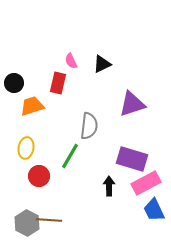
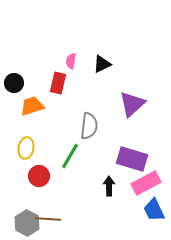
pink semicircle: rotated 35 degrees clockwise
purple triangle: rotated 24 degrees counterclockwise
brown line: moved 1 px left, 1 px up
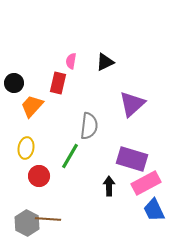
black triangle: moved 3 px right, 2 px up
orange trapezoid: rotated 30 degrees counterclockwise
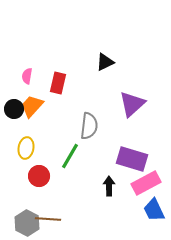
pink semicircle: moved 44 px left, 15 px down
black circle: moved 26 px down
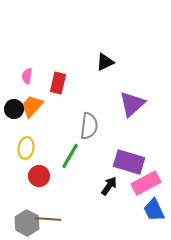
purple rectangle: moved 3 px left, 3 px down
black arrow: rotated 36 degrees clockwise
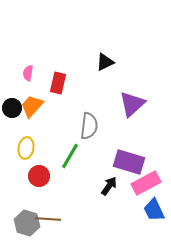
pink semicircle: moved 1 px right, 3 px up
black circle: moved 2 px left, 1 px up
gray hexagon: rotated 10 degrees counterclockwise
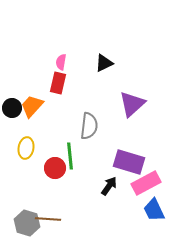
black triangle: moved 1 px left, 1 px down
pink semicircle: moved 33 px right, 11 px up
green line: rotated 36 degrees counterclockwise
red circle: moved 16 px right, 8 px up
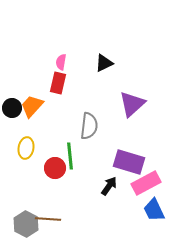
gray hexagon: moved 1 px left, 1 px down; rotated 10 degrees clockwise
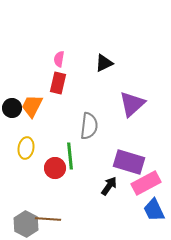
pink semicircle: moved 2 px left, 3 px up
orange trapezoid: rotated 15 degrees counterclockwise
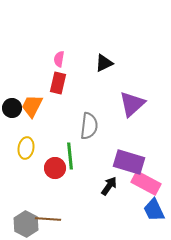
pink rectangle: rotated 56 degrees clockwise
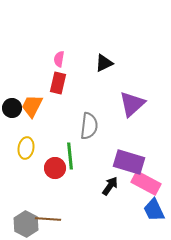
black arrow: moved 1 px right
